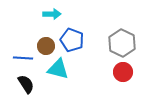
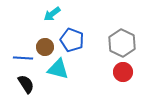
cyan arrow: rotated 144 degrees clockwise
brown circle: moved 1 px left, 1 px down
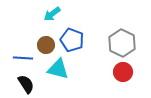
brown circle: moved 1 px right, 2 px up
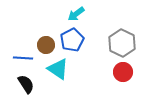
cyan arrow: moved 24 px right
blue pentagon: rotated 25 degrees clockwise
cyan triangle: rotated 20 degrees clockwise
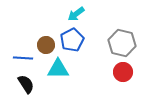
gray hexagon: rotated 12 degrees counterclockwise
cyan triangle: rotated 35 degrees counterclockwise
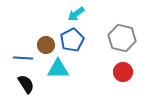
gray hexagon: moved 5 px up
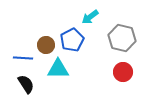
cyan arrow: moved 14 px right, 3 px down
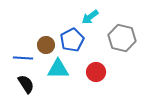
red circle: moved 27 px left
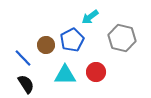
blue line: rotated 42 degrees clockwise
cyan triangle: moved 7 px right, 6 px down
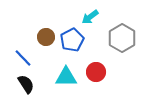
gray hexagon: rotated 16 degrees clockwise
brown circle: moved 8 px up
cyan triangle: moved 1 px right, 2 px down
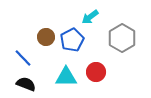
black semicircle: rotated 36 degrees counterclockwise
